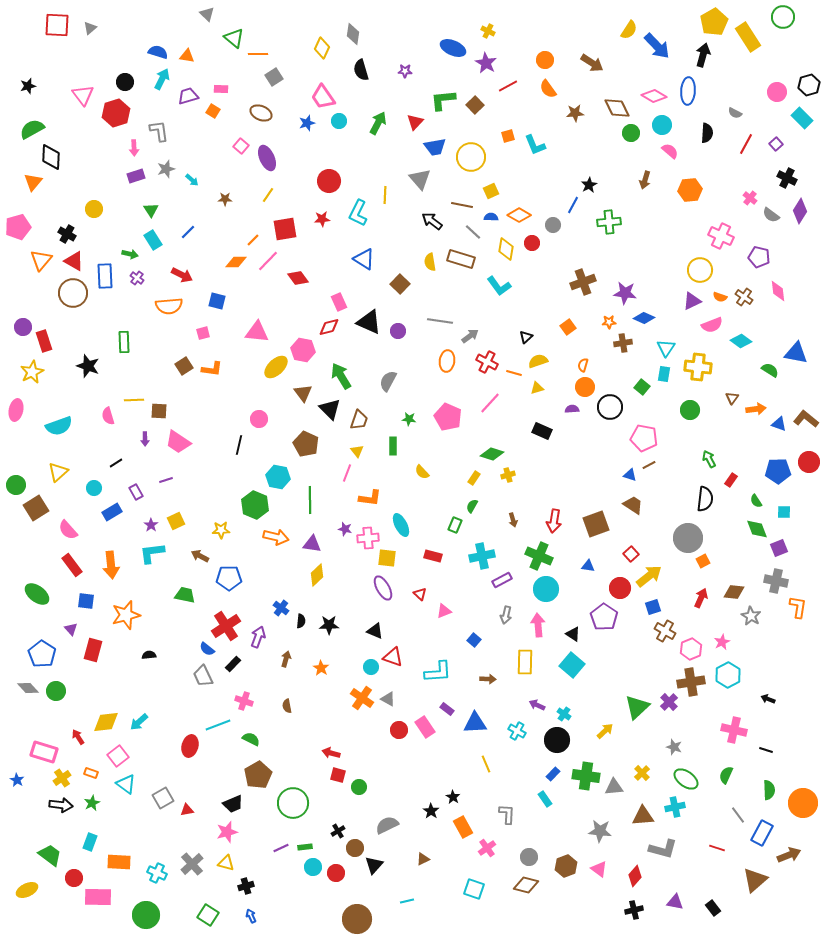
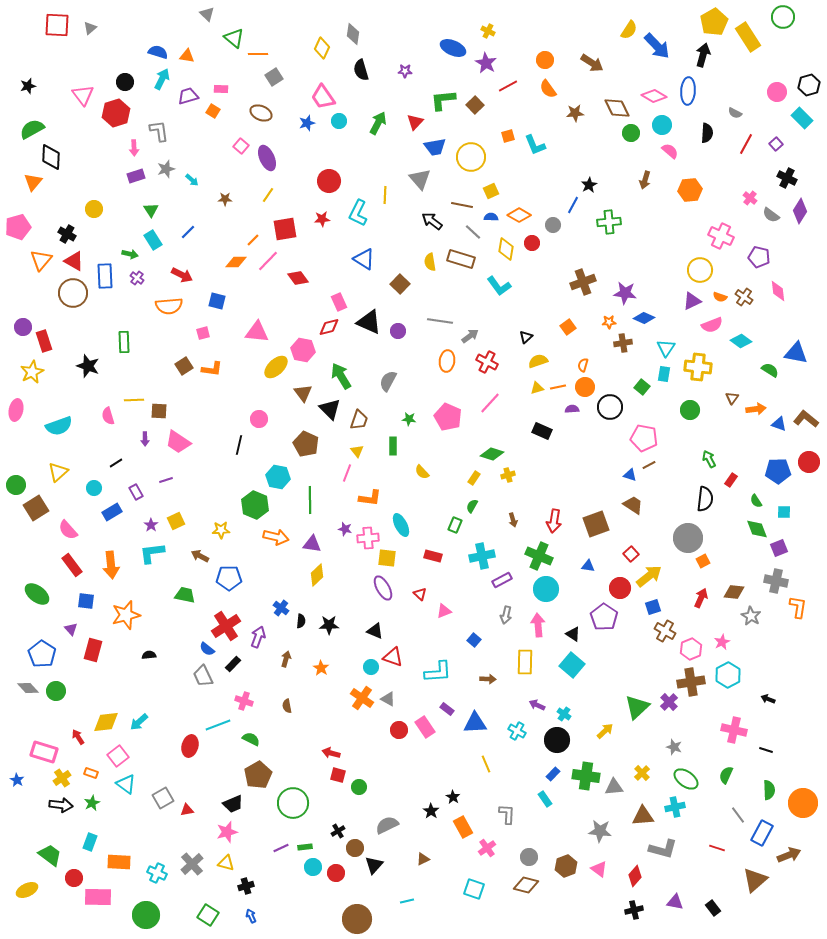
orange line at (514, 373): moved 44 px right, 14 px down; rotated 28 degrees counterclockwise
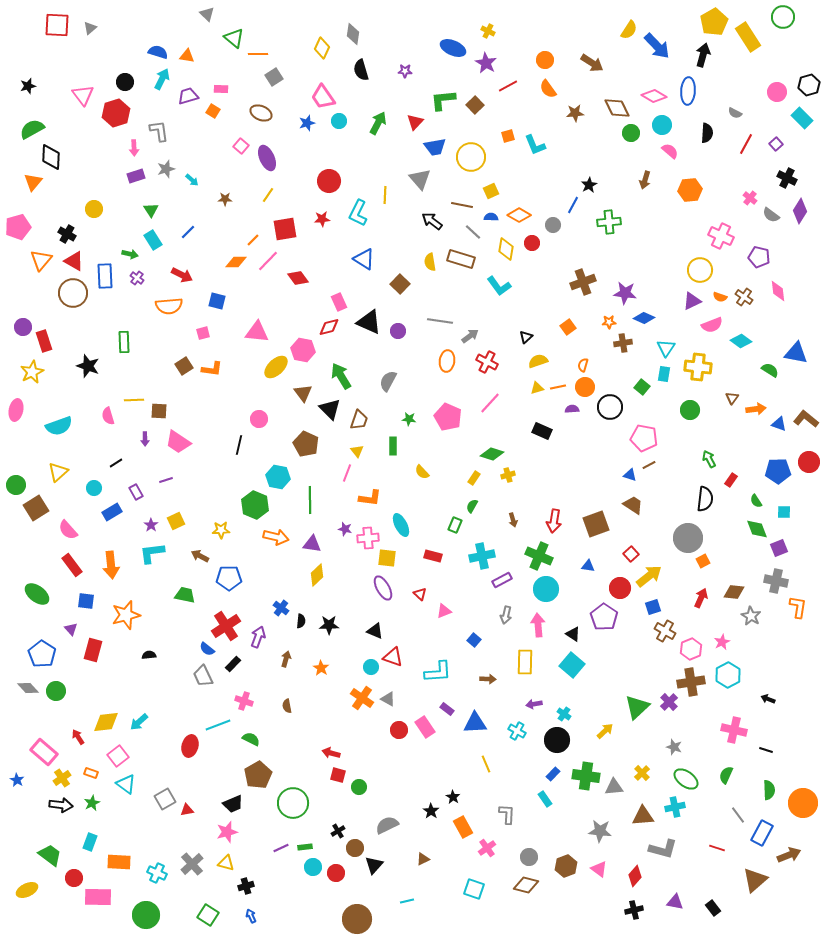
purple arrow at (537, 705): moved 3 px left, 1 px up; rotated 35 degrees counterclockwise
pink rectangle at (44, 752): rotated 24 degrees clockwise
gray square at (163, 798): moved 2 px right, 1 px down
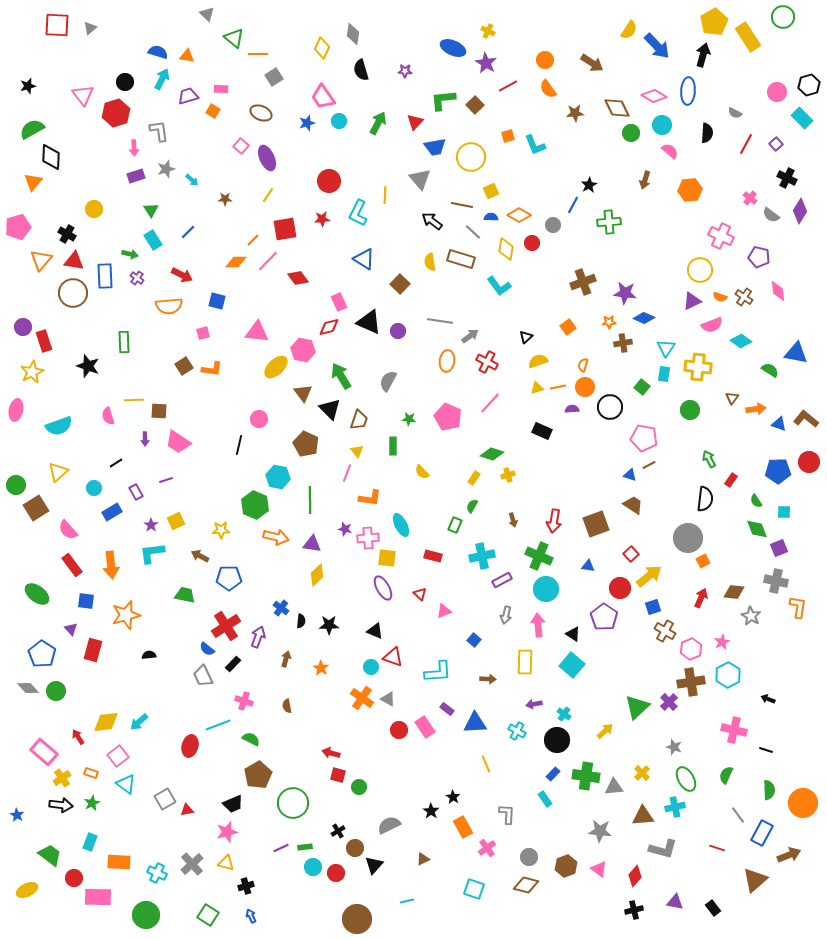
red triangle at (74, 261): rotated 20 degrees counterclockwise
green ellipse at (686, 779): rotated 25 degrees clockwise
blue star at (17, 780): moved 35 px down
gray semicircle at (387, 825): moved 2 px right
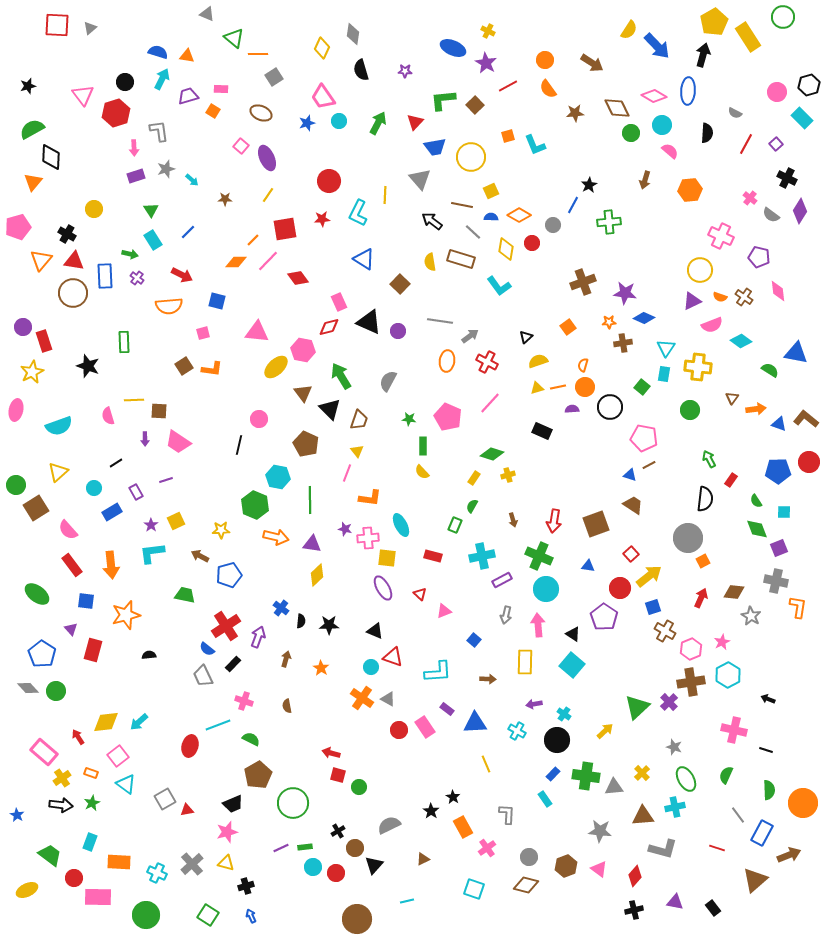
gray triangle at (207, 14): rotated 21 degrees counterclockwise
green rectangle at (393, 446): moved 30 px right
blue pentagon at (229, 578): moved 3 px up; rotated 15 degrees counterclockwise
